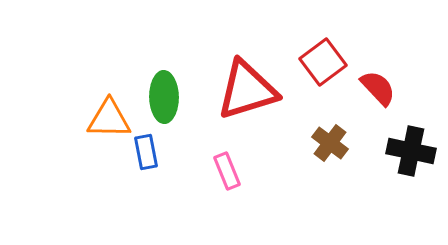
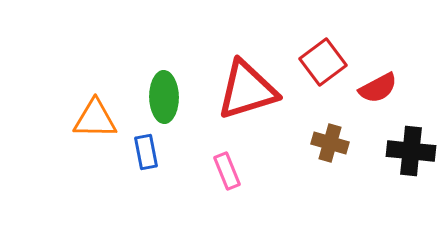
red semicircle: rotated 105 degrees clockwise
orange triangle: moved 14 px left
brown cross: rotated 21 degrees counterclockwise
black cross: rotated 6 degrees counterclockwise
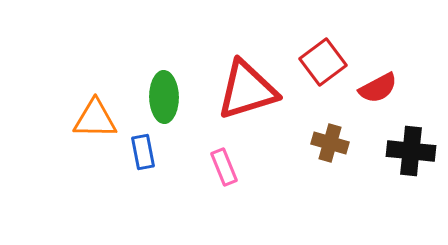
blue rectangle: moved 3 px left
pink rectangle: moved 3 px left, 4 px up
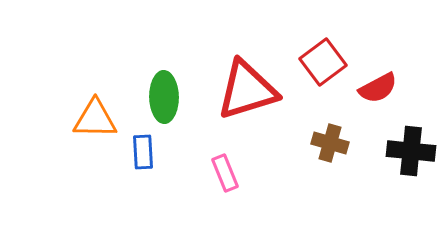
blue rectangle: rotated 8 degrees clockwise
pink rectangle: moved 1 px right, 6 px down
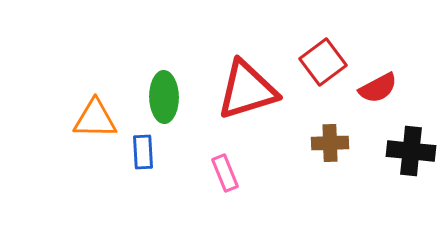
brown cross: rotated 18 degrees counterclockwise
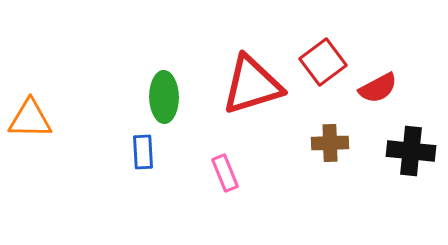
red triangle: moved 5 px right, 5 px up
orange triangle: moved 65 px left
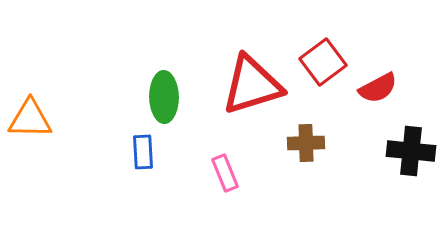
brown cross: moved 24 px left
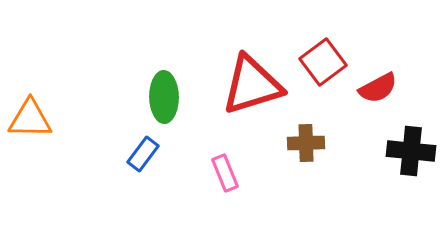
blue rectangle: moved 2 px down; rotated 40 degrees clockwise
